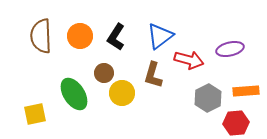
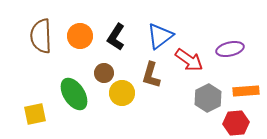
red arrow: rotated 20 degrees clockwise
brown L-shape: moved 2 px left
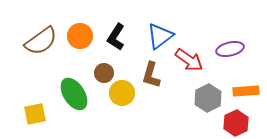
brown semicircle: moved 5 px down; rotated 124 degrees counterclockwise
red hexagon: rotated 20 degrees counterclockwise
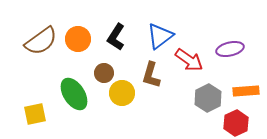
orange circle: moved 2 px left, 3 px down
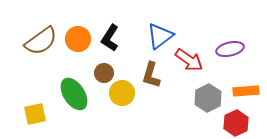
black L-shape: moved 6 px left, 1 px down
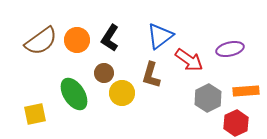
orange circle: moved 1 px left, 1 px down
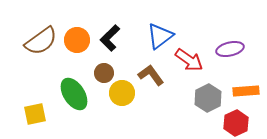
black L-shape: rotated 12 degrees clockwise
brown L-shape: rotated 128 degrees clockwise
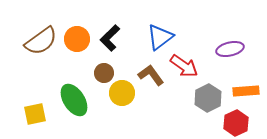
blue triangle: moved 1 px down
orange circle: moved 1 px up
red arrow: moved 5 px left, 6 px down
green ellipse: moved 6 px down
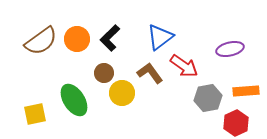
brown L-shape: moved 1 px left, 2 px up
gray hexagon: rotated 16 degrees clockwise
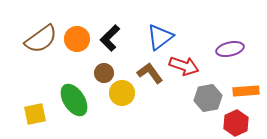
brown semicircle: moved 2 px up
red arrow: rotated 16 degrees counterclockwise
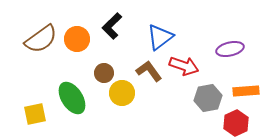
black L-shape: moved 2 px right, 12 px up
brown L-shape: moved 1 px left, 2 px up
green ellipse: moved 2 px left, 2 px up
